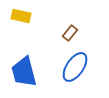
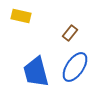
blue trapezoid: moved 12 px right
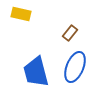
yellow rectangle: moved 2 px up
blue ellipse: rotated 12 degrees counterclockwise
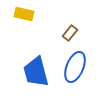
yellow rectangle: moved 3 px right
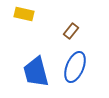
brown rectangle: moved 1 px right, 2 px up
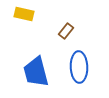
brown rectangle: moved 5 px left
blue ellipse: moved 4 px right; rotated 24 degrees counterclockwise
